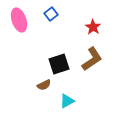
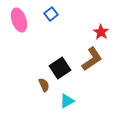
red star: moved 8 px right, 5 px down
black square: moved 1 px right, 4 px down; rotated 15 degrees counterclockwise
brown semicircle: rotated 88 degrees counterclockwise
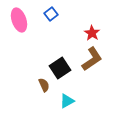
red star: moved 9 px left, 1 px down
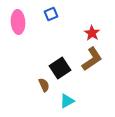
blue square: rotated 16 degrees clockwise
pink ellipse: moved 1 px left, 2 px down; rotated 15 degrees clockwise
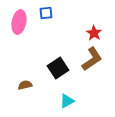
blue square: moved 5 px left, 1 px up; rotated 16 degrees clockwise
pink ellipse: moved 1 px right; rotated 15 degrees clockwise
red star: moved 2 px right
black square: moved 2 px left
brown semicircle: moved 19 px left; rotated 80 degrees counterclockwise
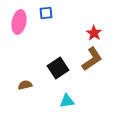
cyan triangle: rotated 21 degrees clockwise
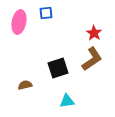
black square: rotated 15 degrees clockwise
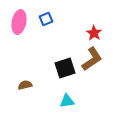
blue square: moved 6 px down; rotated 16 degrees counterclockwise
black square: moved 7 px right
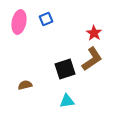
black square: moved 1 px down
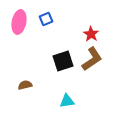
red star: moved 3 px left, 1 px down
black square: moved 2 px left, 8 px up
